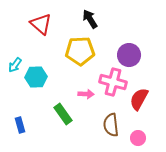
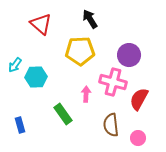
pink arrow: rotated 91 degrees counterclockwise
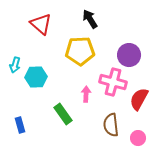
cyan arrow: rotated 21 degrees counterclockwise
